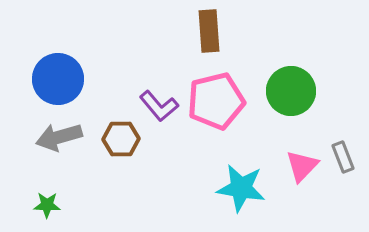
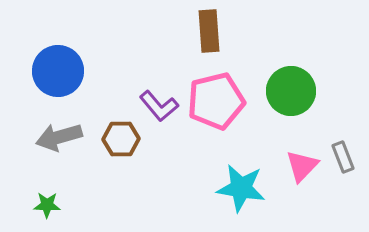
blue circle: moved 8 px up
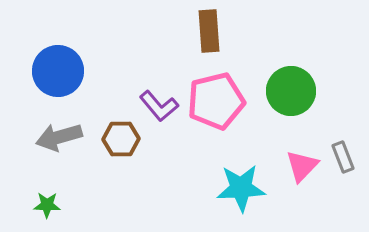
cyan star: rotated 12 degrees counterclockwise
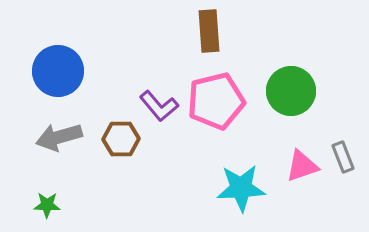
pink triangle: rotated 27 degrees clockwise
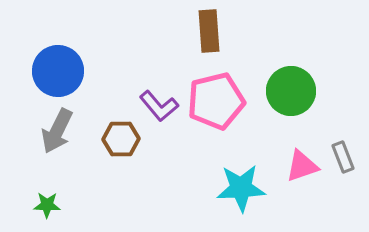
gray arrow: moved 2 px left, 6 px up; rotated 48 degrees counterclockwise
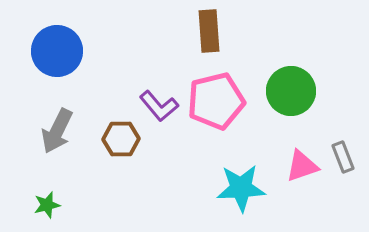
blue circle: moved 1 px left, 20 px up
green star: rotated 16 degrees counterclockwise
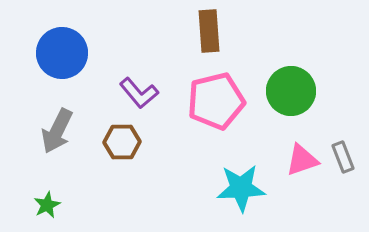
blue circle: moved 5 px right, 2 px down
purple L-shape: moved 20 px left, 13 px up
brown hexagon: moved 1 px right, 3 px down
pink triangle: moved 6 px up
green star: rotated 12 degrees counterclockwise
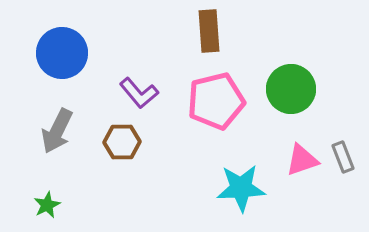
green circle: moved 2 px up
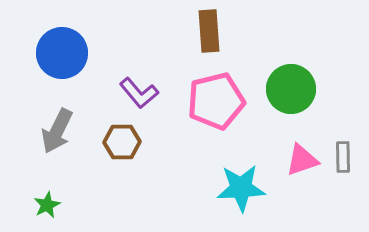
gray rectangle: rotated 20 degrees clockwise
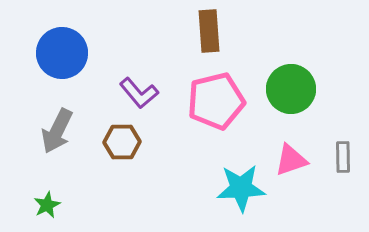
pink triangle: moved 11 px left
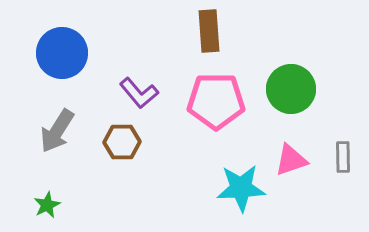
pink pentagon: rotated 14 degrees clockwise
gray arrow: rotated 6 degrees clockwise
